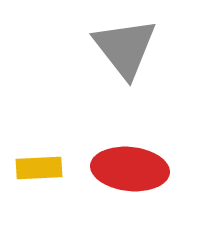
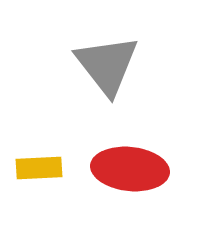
gray triangle: moved 18 px left, 17 px down
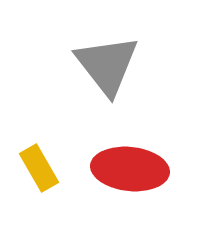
yellow rectangle: rotated 63 degrees clockwise
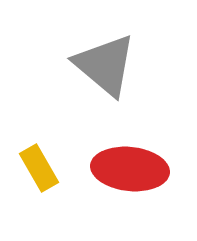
gray triangle: moved 2 px left; rotated 12 degrees counterclockwise
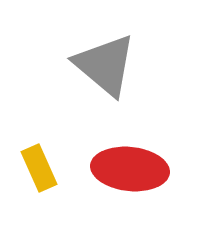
yellow rectangle: rotated 6 degrees clockwise
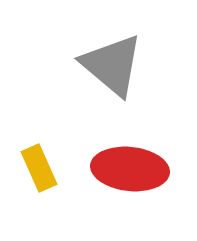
gray triangle: moved 7 px right
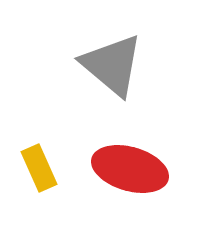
red ellipse: rotated 10 degrees clockwise
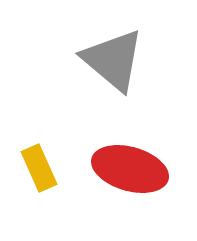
gray triangle: moved 1 px right, 5 px up
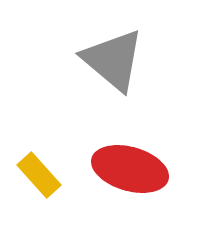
yellow rectangle: moved 7 px down; rotated 18 degrees counterclockwise
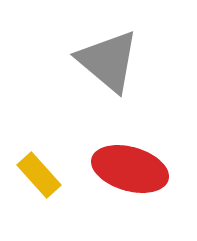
gray triangle: moved 5 px left, 1 px down
